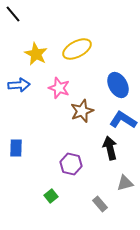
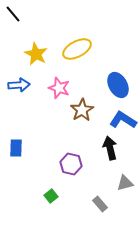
brown star: moved 1 px up; rotated 10 degrees counterclockwise
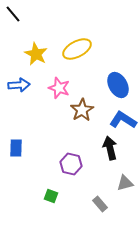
green square: rotated 32 degrees counterclockwise
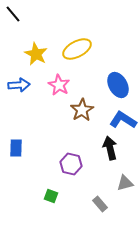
pink star: moved 3 px up; rotated 10 degrees clockwise
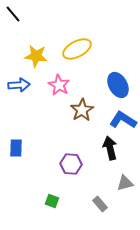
yellow star: moved 2 px down; rotated 20 degrees counterclockwise
purple hexagon: rotated 10 degrees counterclockwise
green square: moved 1 px right, 5 px down
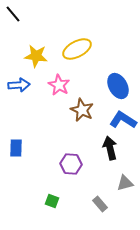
blue ellipse: moved 1 px down
brown star: rotated 15 degrees counterclockwise
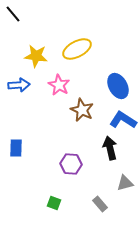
green square: moved 2 px right, 2 px down
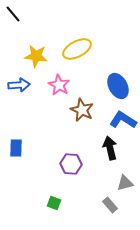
gray rectangle: moved 10 px right, 1 px down
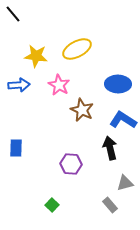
blue ellipse: moved 2 px up; rotated 60 degrees counterclockwise
green square: moved 2 px left, 2 px down; rotated 24 degrees clockwise
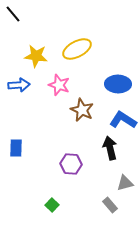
pink star: rotated 10 degrees counterclockwise
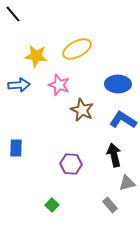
black arrow: moved 4 px right, 7 px down
gray triangle: moved 2 px right
